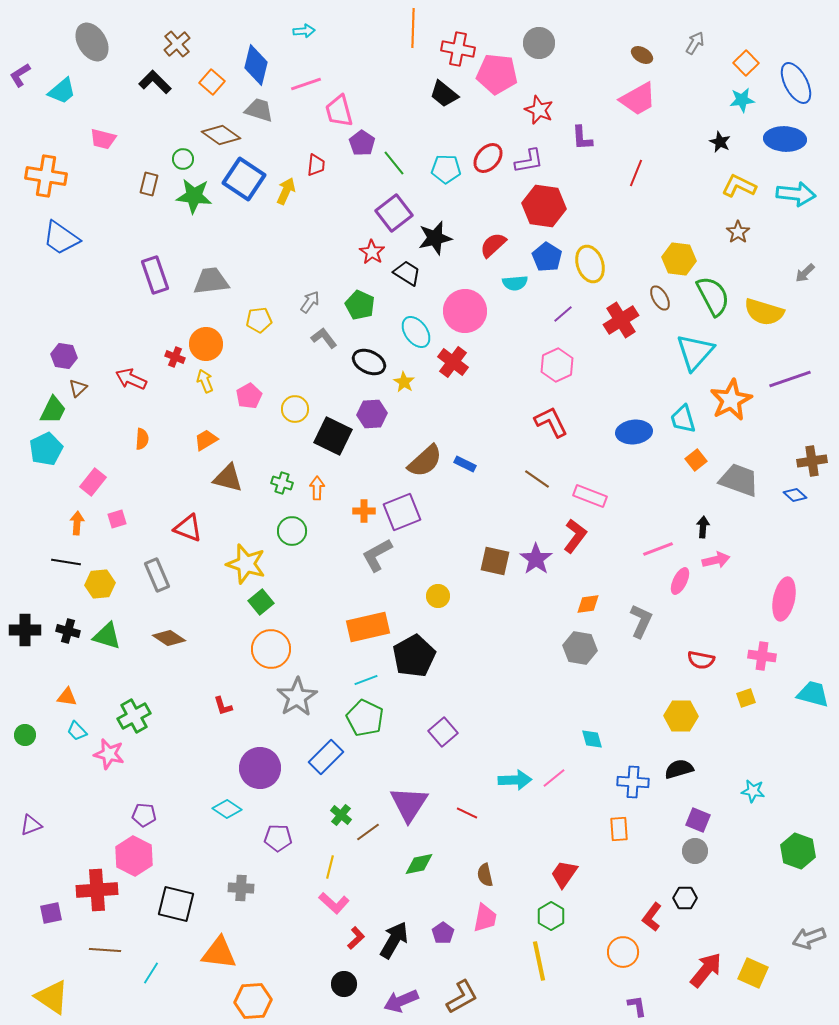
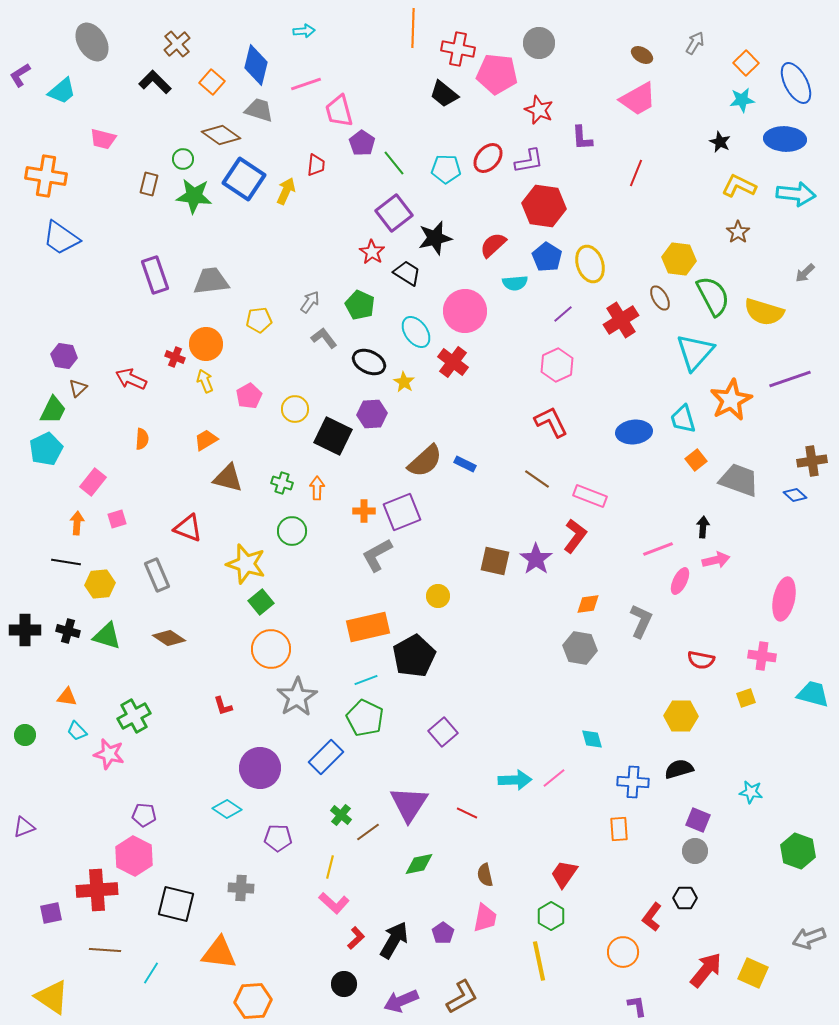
cyan star at (753, 791): moved 2 px left, 1 px down
purple triangle at (31, 825): moved 7 px left, 2 px down
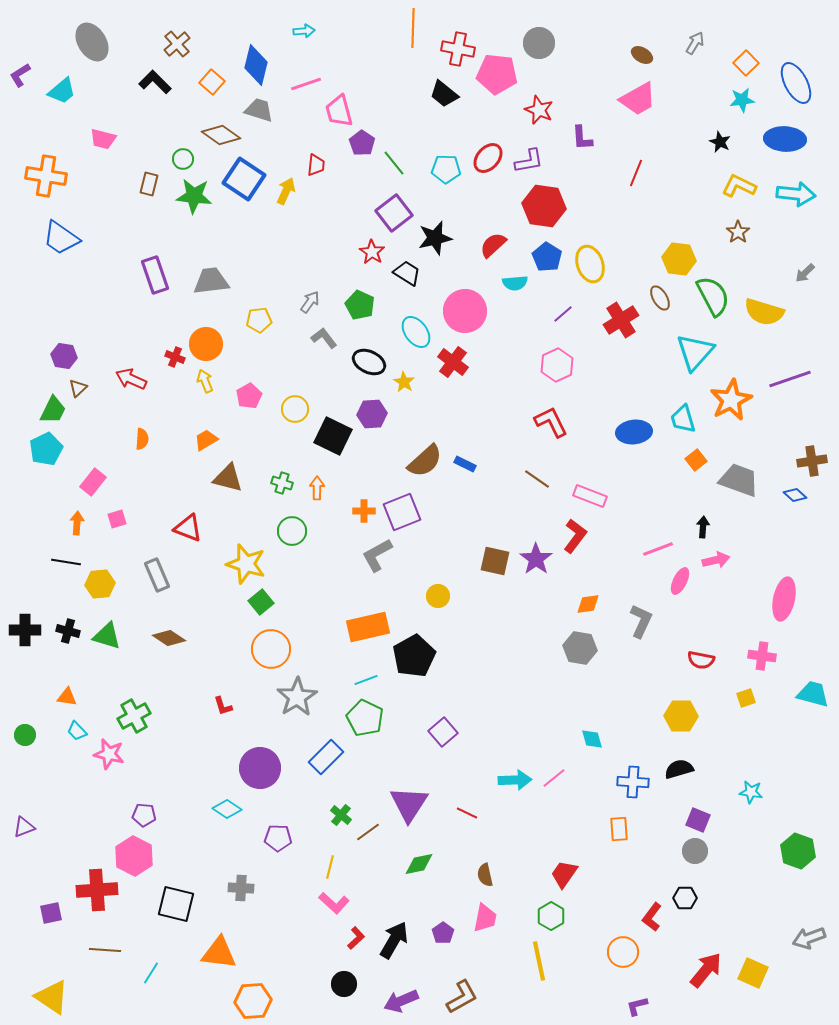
purple L-shape at (637, 1006): rotated 95 degrees counterclockwise
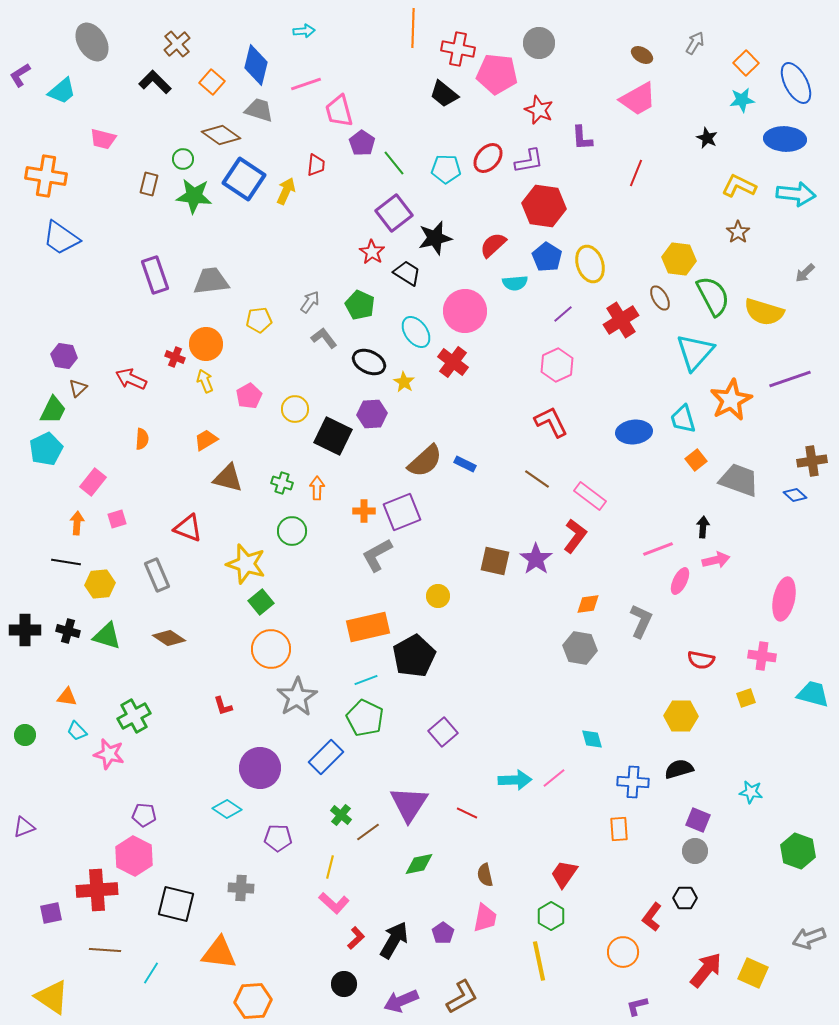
black star at (720, 142): moved 13 px left, 4 px up
pink rectangle at (590, 496): rotated 16 degrees clockwise
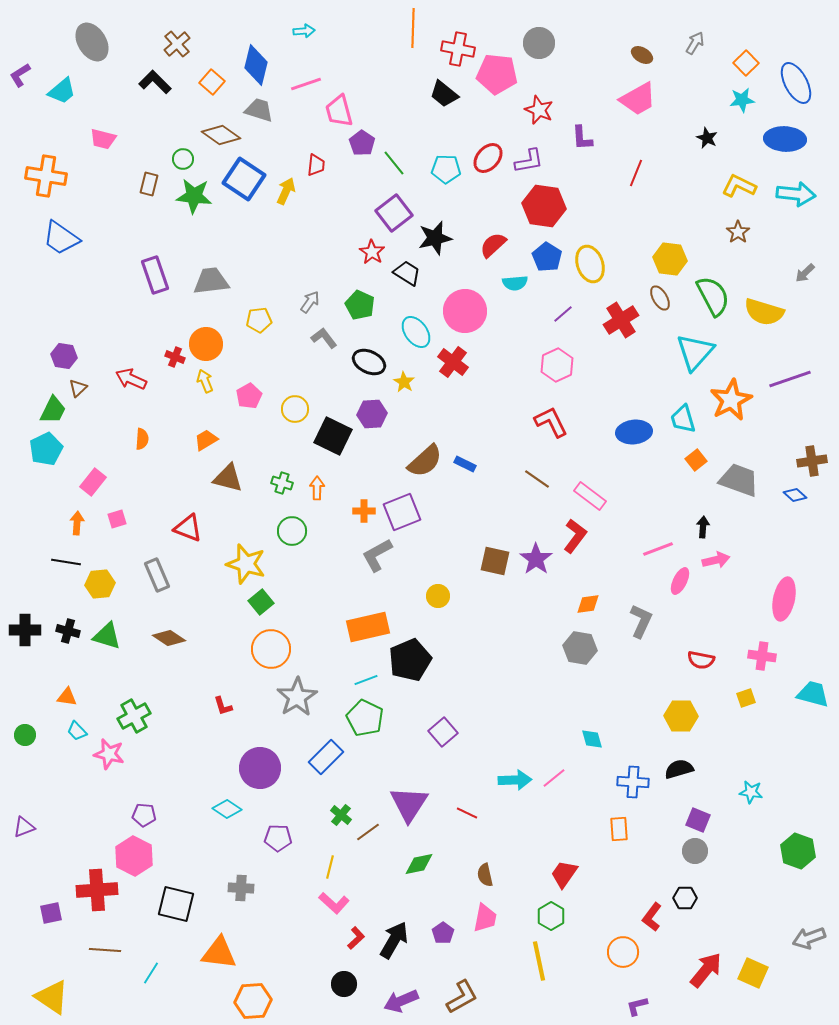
yellow hexagon at (679, 259): moved 9 px left
black pentagon at (414, 656): moved 4 px left, 4 px down; rotated 6 degrees clockwise
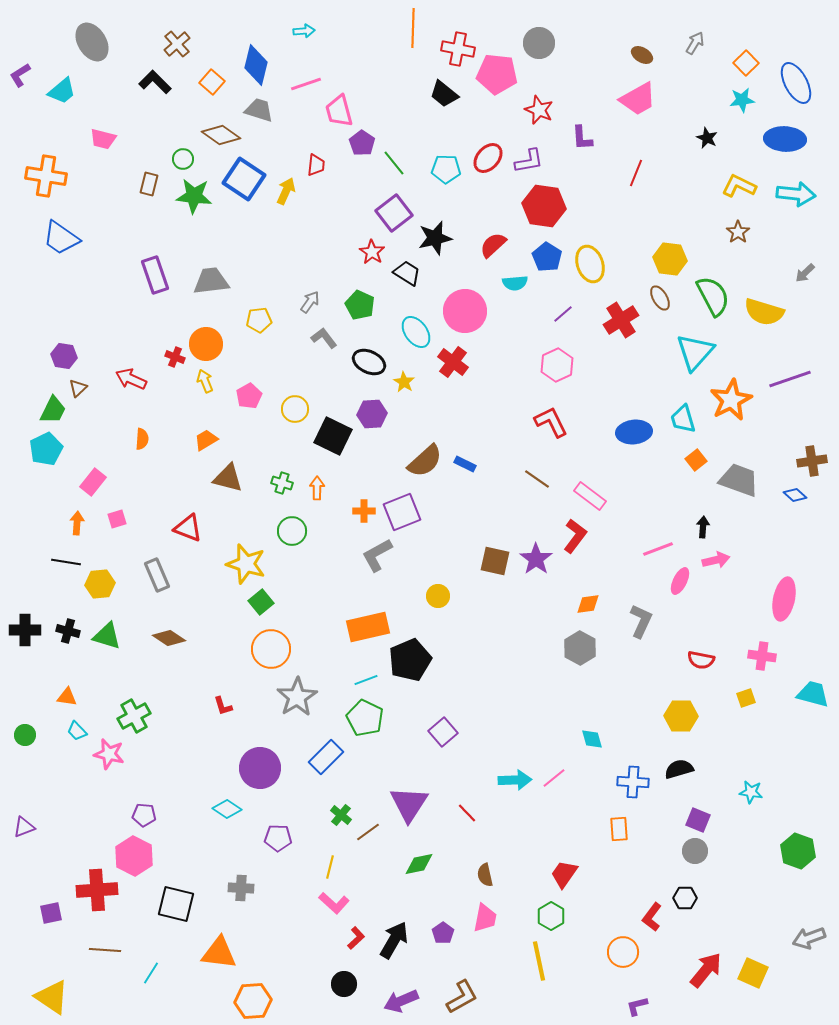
gray hexagon at (580, 648): rotated 20 degrees clockwise
red line at (467, 813): rotated 20 degrees clockwise
